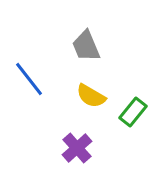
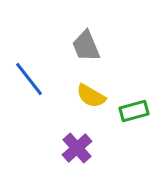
green rectangle: moved 1 px right, 1 px up; rotated 36 degrees clockwise
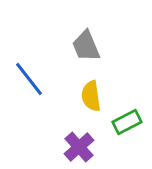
yellow semicircle: rotated 52 degrees clockwise
green rectangle: moved 7 px left, 11 px down; rotated 12 degrees counterclockwise
purple cross: moved 2 px right, 1 px up
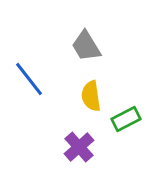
gray trapezoid: rotated 8 degrees counterclockwise
green rectangle: moved 1 px left, 3 px up
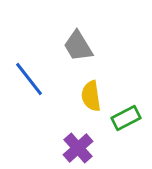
gray trapezoid: moved 8 px left
green rectangle: moved 1 px up
purple cross: moved 1 px left, 1 px down
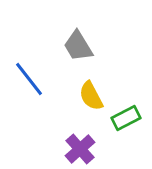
yellow semicircle: rotated 20 degrees counterclockwise
purple cross: moved 2 px right, 1 px down
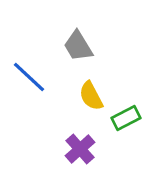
blue line: moved 2 px up; rotated 9 degrees counterclockwise
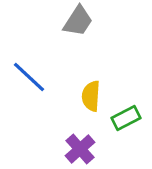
gray trapezoid: moved 25 px up; rotated 116 degrees counterclockwise
yellow semicircle: rotated 32 degrees clockwise
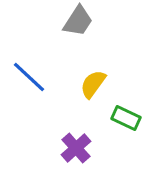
yellow semicircle: moved 2 px right, 12 px up; rotated 32 degrees clockwise
green rectangle: rotated 52 degrees clockwise
purple cross: moved 4 px left, 1 px up
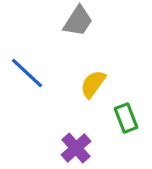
blue line: moved 2 px left, 4 px up
green rectangle: rotated 44 degrees clockwise
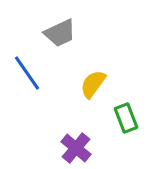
gray trapezoid: moved 18 px left, 12 px down; rotated 32 degrees clockwise
blue line: rotated 12 degrees clockwise
purple cross: rotated 8 degrees counterclockwise
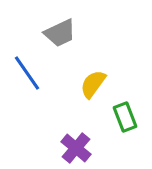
green rectangle: moved 1 px left, 1 px up
